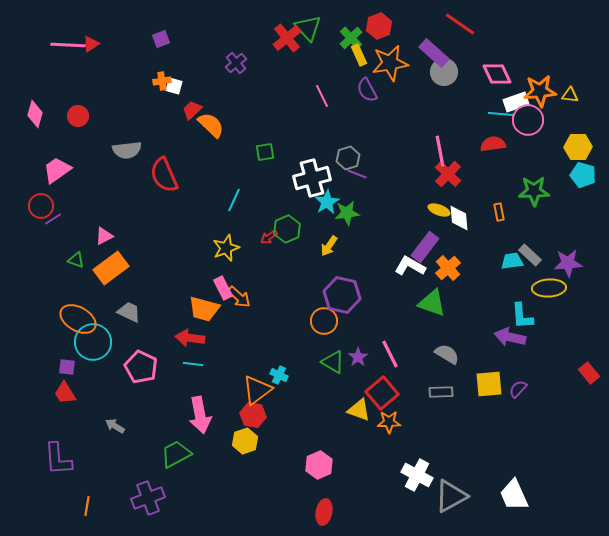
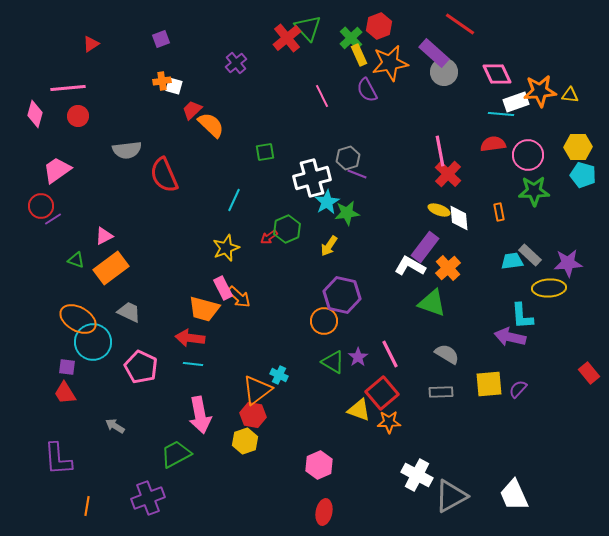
pink line at (68, 45): moved 43 px down; rotated 8 degrees counterclockwise
pink circle at (528, 120): moved 35 px down
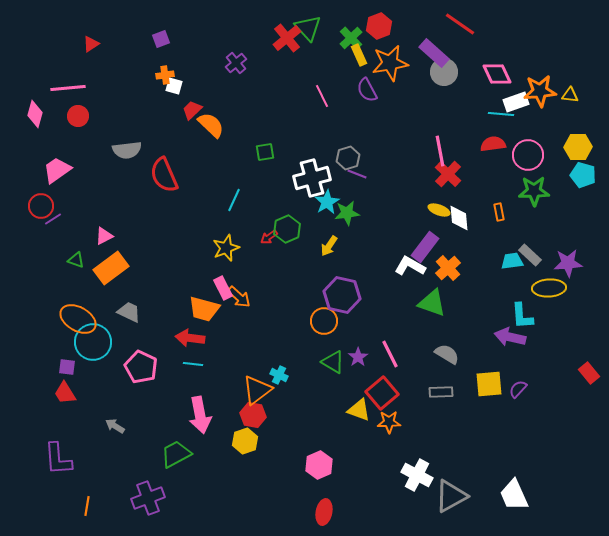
orange cross at (162, 81): moved 3 px right, 6 px up
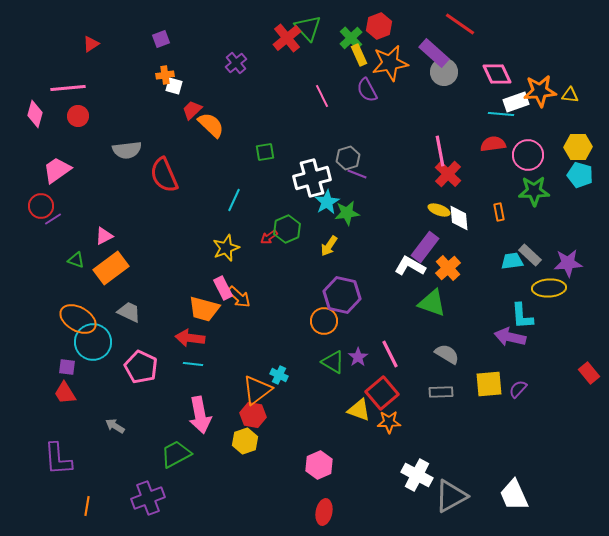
cyan pentagon at (583, 175): moved 3 px left
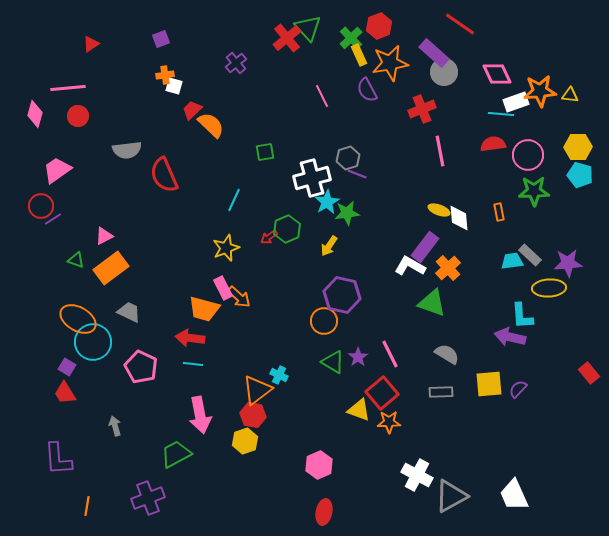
red cross at (448, 174): moved 26 px left, 65 px up; rotated 24 degrees clockwise
purple square at (67, 367): rotated 24 degrees clockwise
gray arrow at (115, 426): rotated 42 degrees clockwise
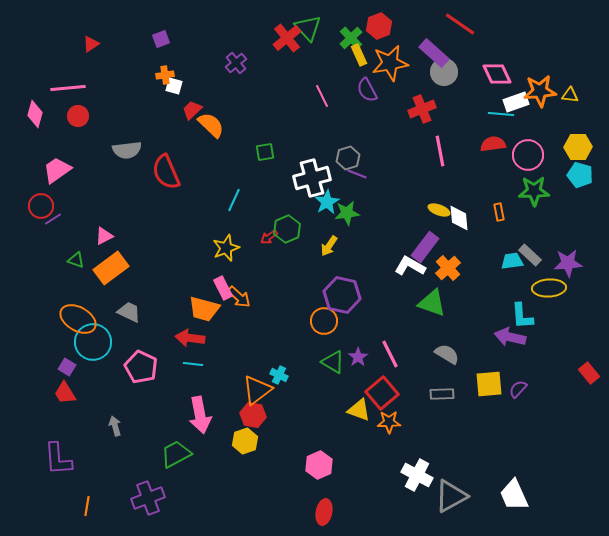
red semicircle at (164, 175): moved 2 px right, 3 px up
gray rectangle at (441, 392): moved 1 px right, 2 px down
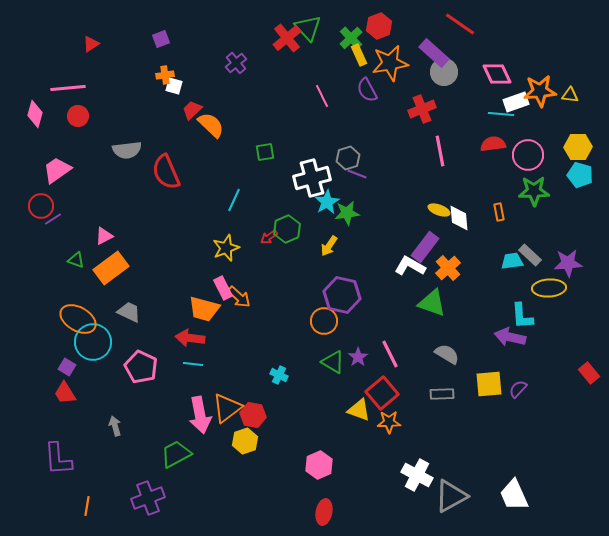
orange triangle at (257, 390): moved 30 px left, 18 px down
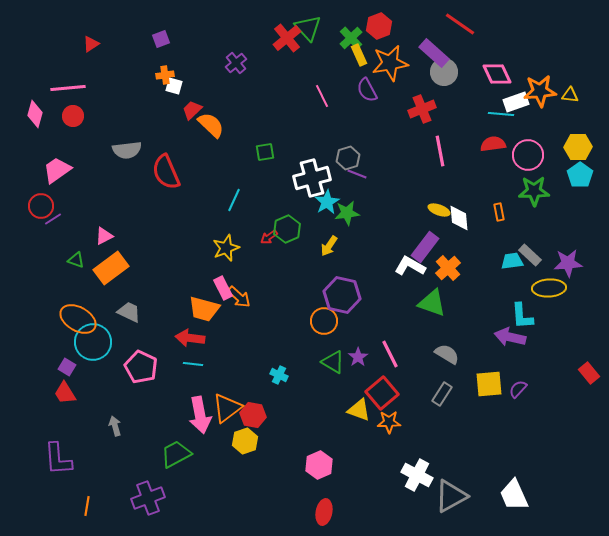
red circle at (78, 116): moved 5 px left
cyan pentagon at (580, 175): rotated 20 degrees clockwise
gray rectangle at (442, 394): rotated 55 degrees counterclockwise
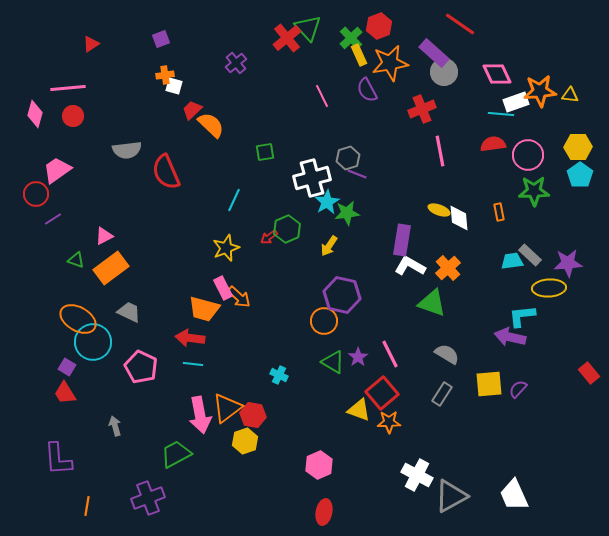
red circle at (41, 206): moved 5 px left, 12 px up
purple rectangle at (425, 247): moved 23 px left, 7 px up; rotated 28 degrees counterclockwise
cyan L-shape at (522, 316): rotated 88 degrees clockwise
